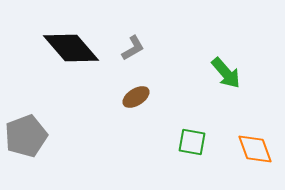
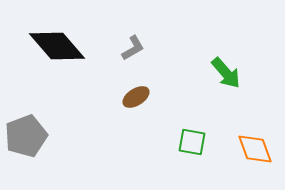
black diamond: moved 14 px left, 2 px up
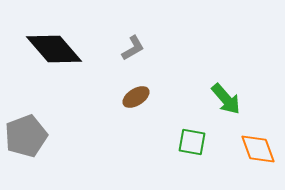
black diamond: moved 3 px left, 3 px down
green arrow: moved 26 px down
orange diamond: moved 3 px right
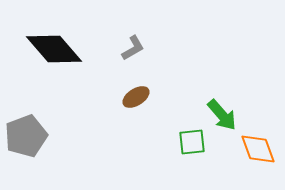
green arrow: moved 4 px left, 16 px down
green square: rotated 16 degrees counterclockwise
